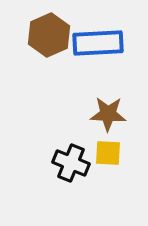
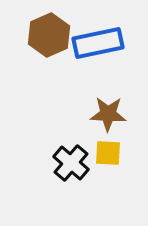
blue rectangle: rotated 9 degrees counterclockwise
black cross: rotated 18 degrees clockwise
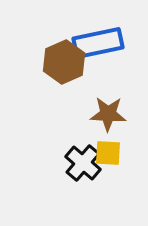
brown hexagon: moved 15 px right, 27 px down
black cross: moved 12 px right
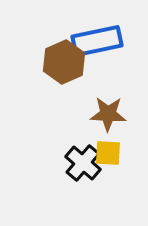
blue rectangle: moved 1 px left, 2 px up
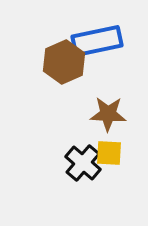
yellow square: moved 1 px right
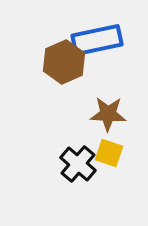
blue rectangle: moved 1 px up
yellow square: rotated 16 degrees clockwise
black cross: moved 5 px left, 1 px down
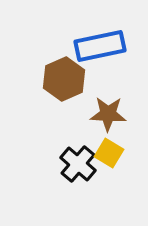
blue rectangle: moved 3 px right, 6 px down
brown hexagon: moved 17 px down
yellow square: rotated 12 degrees clockwise
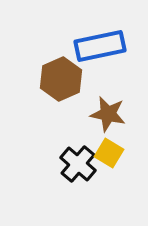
brown hexagon: moved 3 px left
brown star: rotated 9 degrees clockwise
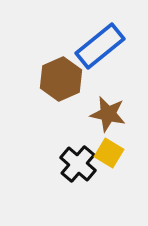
blue rectangle: rotated 27 degrees counterclockwise
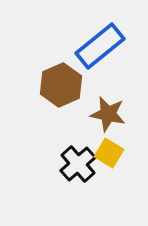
brown hexagon: moved 6 px down
black cross: rotated 9 degrees clockwise
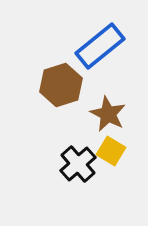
brown hexagon: rotated 6 degrees clockwise
brown star: rotated 15 degrees clockwise
yellow square: moved 2 px right, 2 px up
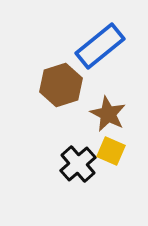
yellow square: rotated 8 degrees counterclockwise
